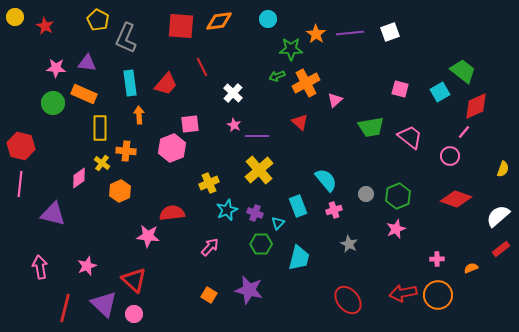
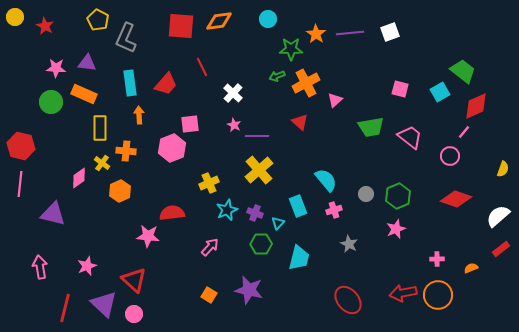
green circle at (53, 103): moved 2 px left, 1 px up
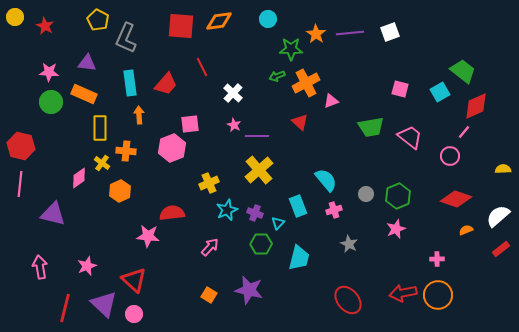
pink star at (56, 68): moved 7 px left, 4 px down
pink triangle at (335, 100): moved 4 px left, 1 px down; rotated 21 degrees clockwise
yellow semicircle at (503, 169): rotated 112 degrees counterclockwise
orange semicircle at (471, 268): moved 5 px left, 38 px up
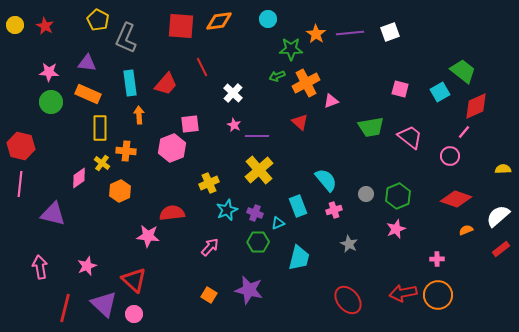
yellow circle at (15, 17): moved 8 px down
orange rectangle at (84, 94): moved 4 px right
cyan triangle at (278, 223): rotated 24 degrees clockwise
green hexagon at (261, 244): moved 3 px left, 2 px up
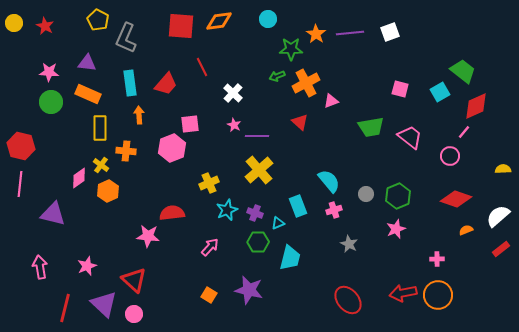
yellow circle at (15, 25): moved 1 px left, 2 px up
yellow cross at (102, 163): moved 1 px left, 2 px down
cyan semicircle at (326, 180): moved 3 px right, 1 px down
orange hexagon at (120, 191): moved 12 px left
cyan trapezoid at (299, 258): moved 9 px left
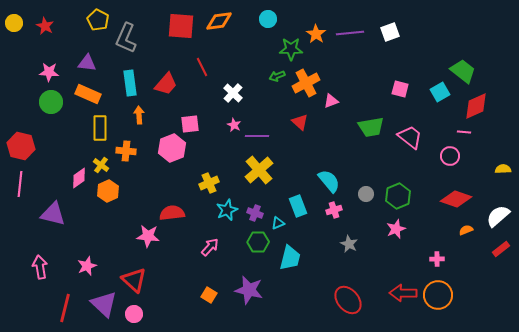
pink line at (464, 132): rotated 56 degrees clockwise
red arrow at (403, 293): rotated 12 degrees clockwise
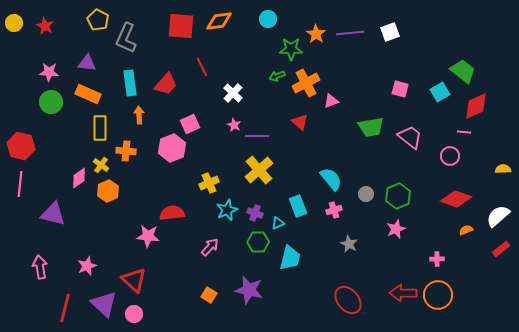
pink square at (190, 124): rotated 18 degrees counterclockwise
cyan semicircle at (329, 181): moved 2 px right, 2 px up
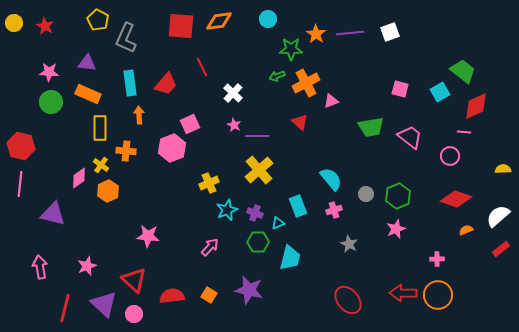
red semicircle at (172, 213): moved 83 px down
